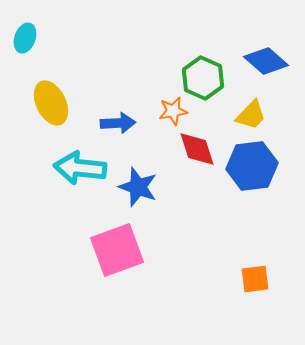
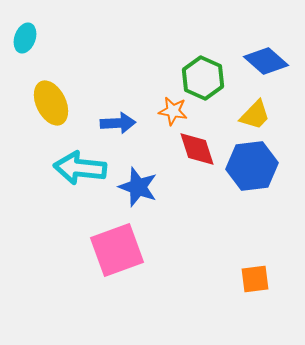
orange star: rotated 20 degrees clockwise
yellow trapezoid: moved 4 px right
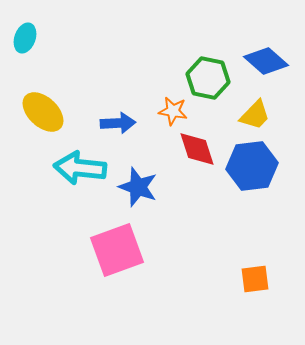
green hexagon: moved 5 px right; rotated 12 degrees counterclockwise
yellow ellipse: moved 8 px left, 9 px down; rotated 21 degrees counterclockwise
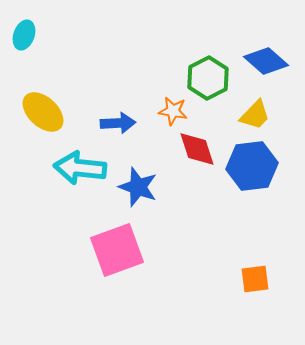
cyan ellipse: moved 1 px left, 3 px up
green hexagon: rotated 21 degrees clockwise
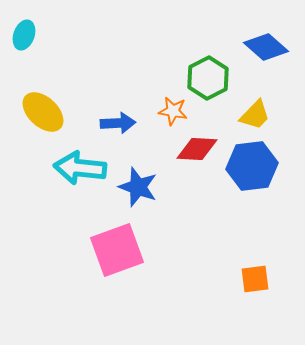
blue diamond: moved 14 px up
red diamond: rotated 69 degrees counterclockwise
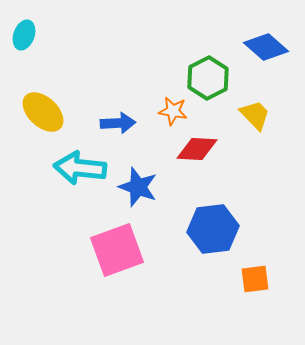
yellow trapezoid: rotated 88 degrees counterclockwise
blue hexagon: moved 39 px left, 63 px down
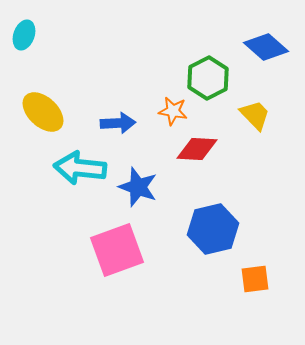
blue hexagon: rotated 6 degrees counterclockwise
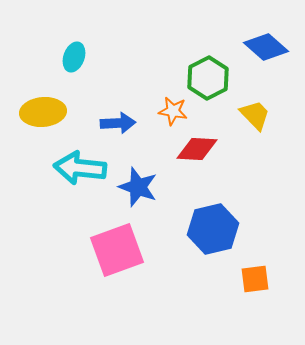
cyan ellipse: moved 50 px right, 22 px down
yellow ellipse: rotated 48 degrees counterclockwise
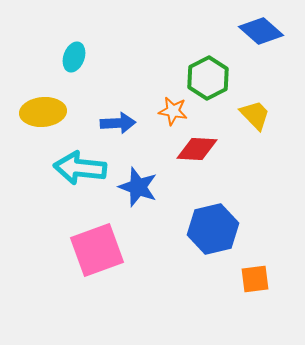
blue diamond: moved 5 px left, 16 px up
pink square: moved 20 px left
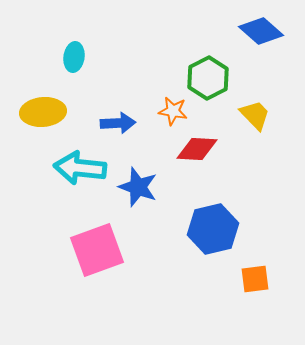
cyan ellipse: rotated 12 degrees counterclockwise
